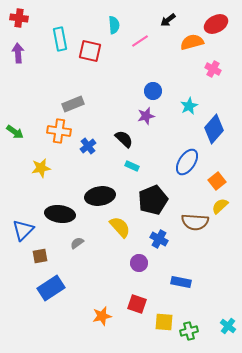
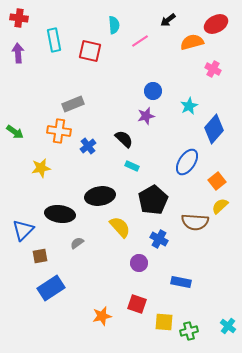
cyan rectangle at (60, 39): moved 6 px left, 1 px down
black pentagon at (153, 200): rotated 8 degrees counterclockwise
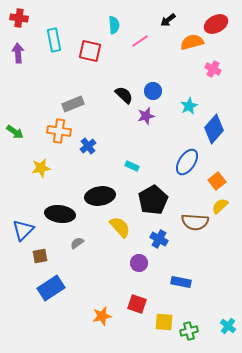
black semicircle at (124, 139): moved 44 px up
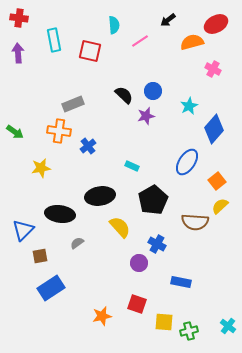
blue cross at (159, 239): moved 2 px left, 5 px down
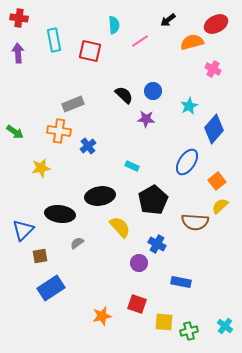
purple star at (146, 116): moved 3 px down; rotated 18 degrees clockwise
cyan cross at (228, 326): moved 3 px left
